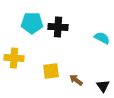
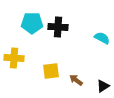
black triangle: rotated 32 degrees clockwise
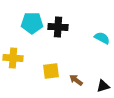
yellow cross: moved 1 px left
black triangle: rotated 16 degrees clockwise
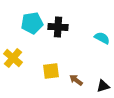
cyan pentagon: rotated 10 degrees counterclockwise
yellow cross: rotated 36 degrees clockwise
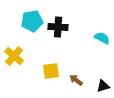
cyan pentagon: moved 2 px up
yellow cross: moved 1 px right, 2 px up
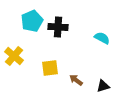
cyan pentagon: rotated 15 degrees counterclockwise
yellow square: moved 1 px left, 3 px up
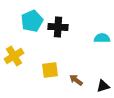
cyan semicircle: rotated 28 degrees counterclockwise
yellow cross: rotated 18 degrees clockwise
yellow square: moved 2 px down
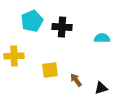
black cross: moved 4 px right
yellow cross: rotated 30 degrees clockwise
brown arrow: rotated 16 degrees clockwise
black triangle: moved 2 px left, 2 px down
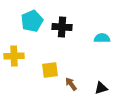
brown arrow: moved 5 px left, 4 px down
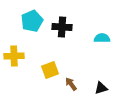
yellow square: rotated 12 degrees counterclockwise
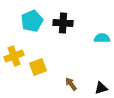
black cross: moved 1 px right, 4 px up
yellow cross: rotated 18 degrees counterclockwise
yellow square: moved 12 px left, 3 px up
